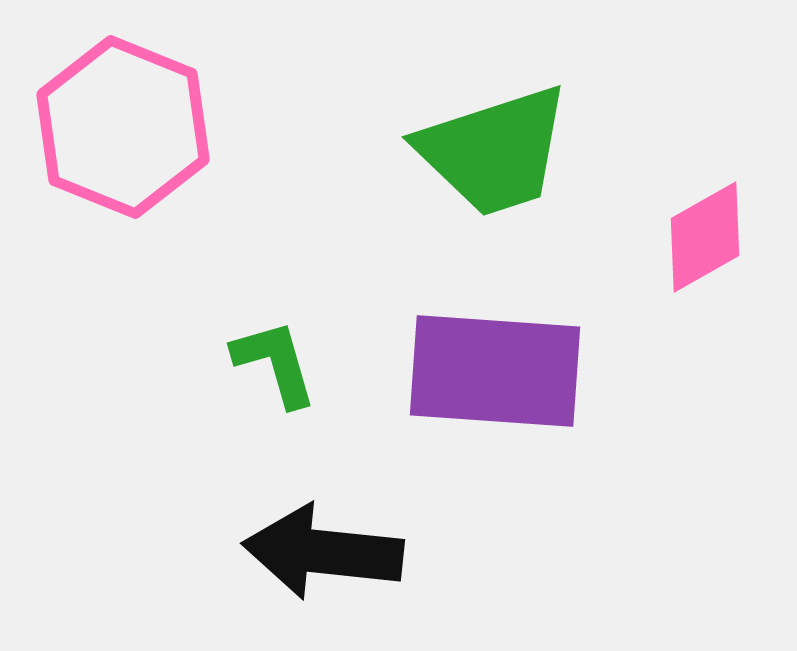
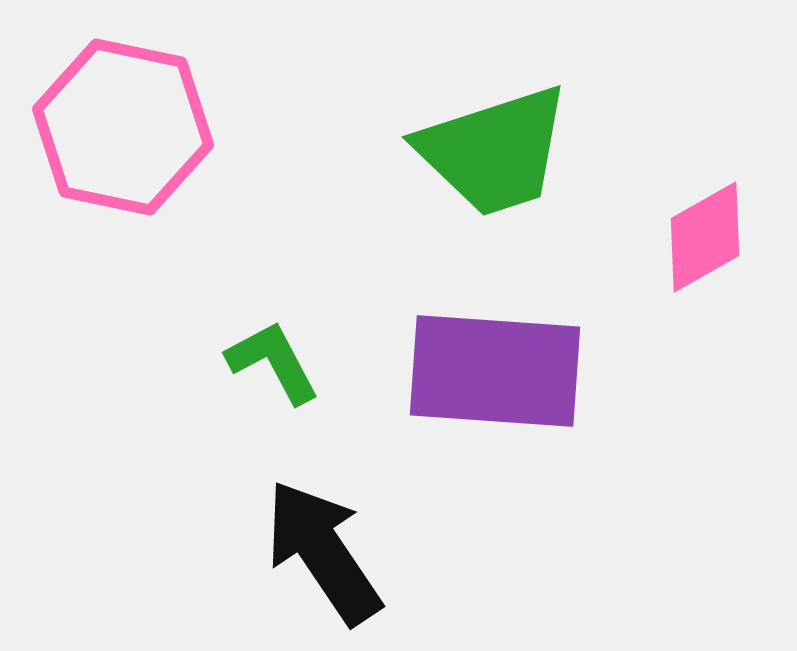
pink hexagon: rotated 10 degrees counterclockwise
green L-shape: moved 2 px left, 1 px up; rotated 12 degrees counterclockwise
black arrow: rotated 50 degrees clockwise
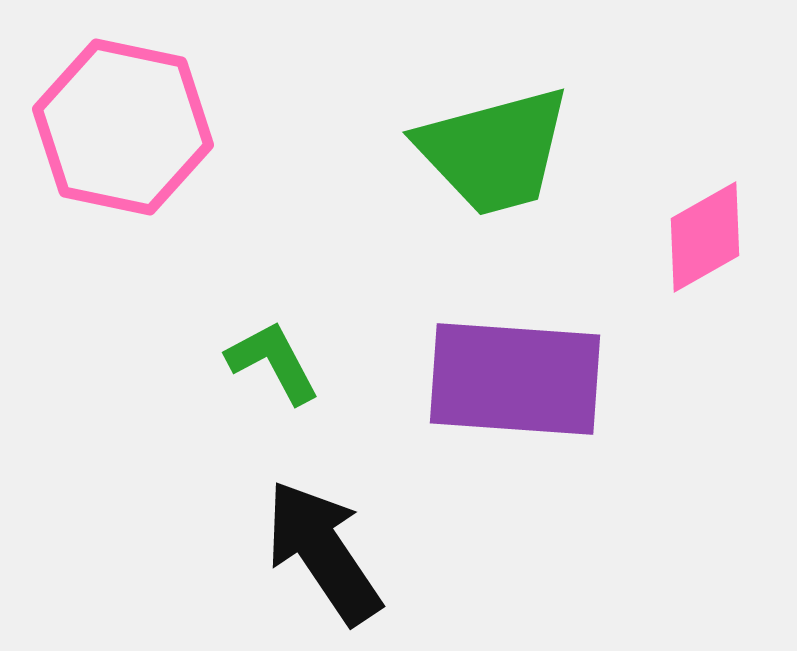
green trapezoid: rotated 3 degrees clockwise
purple rectangle: moved 20 px right, 8 px down
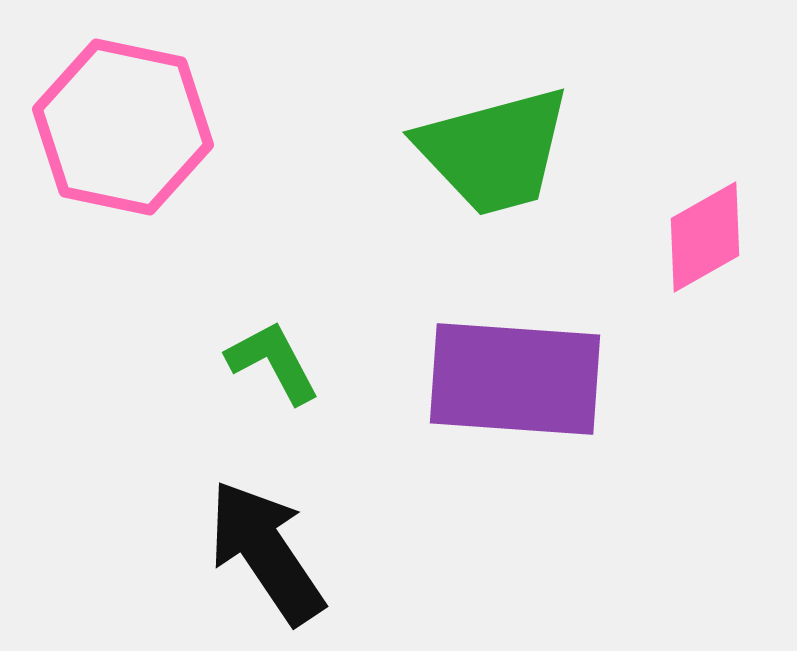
black arrow: moved 57 px left
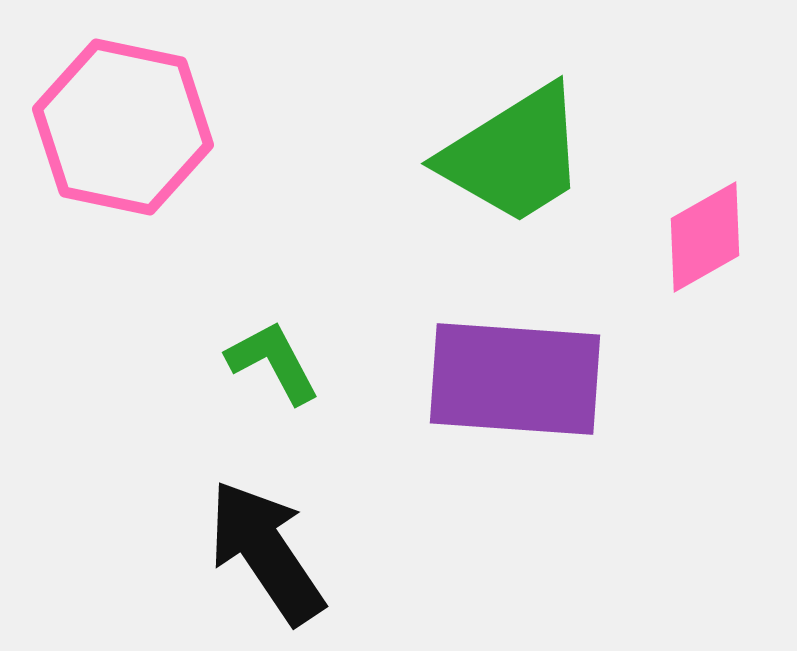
green trapezoid: moved 20 px right, 4 px down; rotated 17 degrees counterclockwise
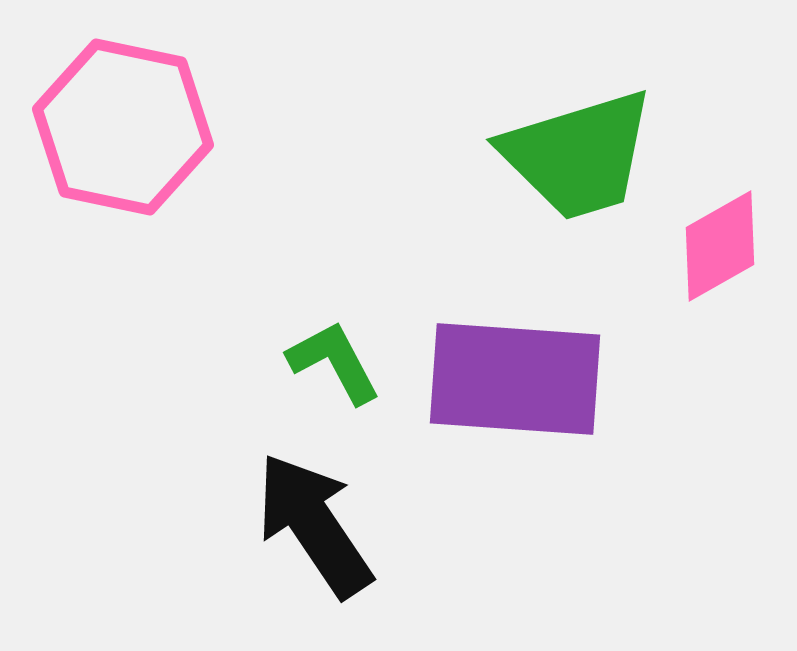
green trapezoid: moved 64 px right; rotated 15 degrees clockwise
pink diamond: moved 15 px right, 9 px down
green L-shape: moved 61 px right
black arrow: moved 48 px right, 27 px up
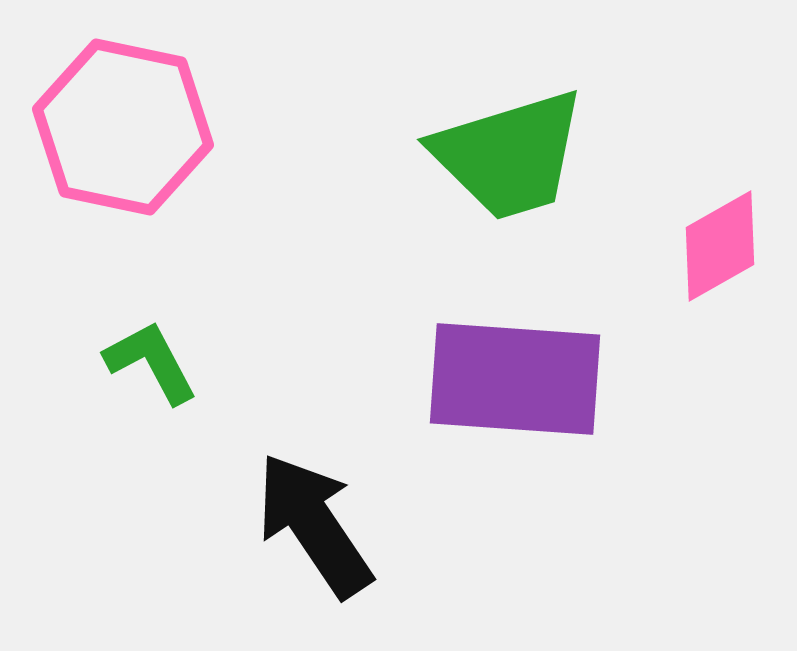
green trapezoid: moved 69 px left
green L-shape: moved 183 px left
